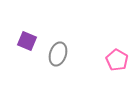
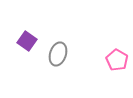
purple square: rotated 12 degrees clockwise
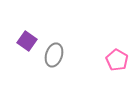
gray ellipse: moved 4 px left, 1 px down
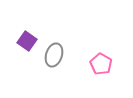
pink pentagon: moved 16 px left, 4 px down
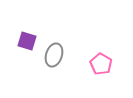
purple square: rotated 18 degrees counterclockwise
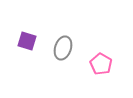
gray ellipse: moved 9 px right, 7 px up
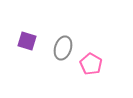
pink pentagon: moved 10 px left
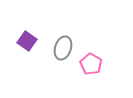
purple square: rotated 18 degrees clockwise
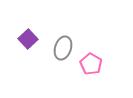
purple square: moved 1 px right, 2 px up; rotated 12 degrees clockwise
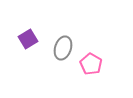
purple square: rotated 12 degrees clockwise
